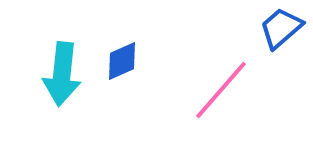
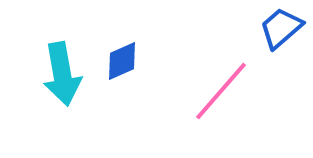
cyan arrow: rotated 16 degrees counterclockwise
pink line: moved 1 px down
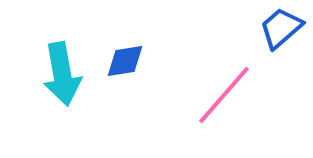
blue diamond: moved 3 px right; rotated 15 degrees clockwise
pink line: moved 3 px right, 4 px down
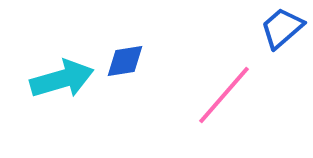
blue trapezoid: moved 1 px right
cyan arrow: moved 5 px down; rotated 96 degrees counterclockwise
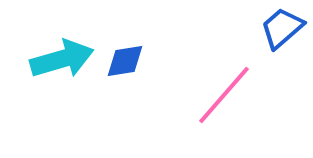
cyan arrow: moved 20 px up
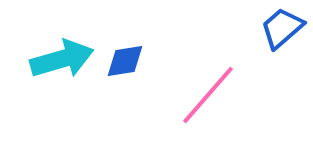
pink line: moved 16 px left
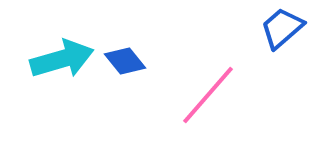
blue diamond: rotated 60 degrees clockwise
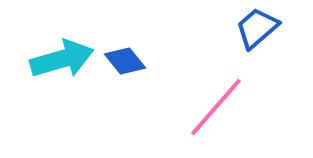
blue trapezoid: moved 25 px left
pink line: moved 8 px right, 12 px down
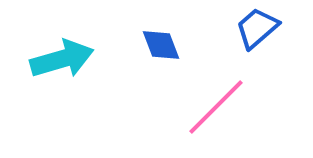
blue diamond: moved 36 px right, 16 px up; rotated 18 degrees clockwise
pink line: rotated 4 degrees clockwise
